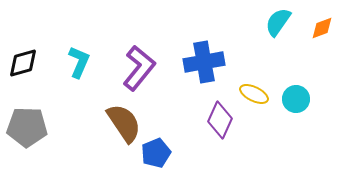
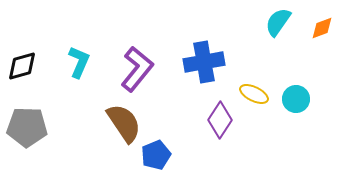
black diamond: moved 1 px left, 3 px down
purple L-shape: moved 2 px left, 1 px down
purple diamond: rotated 9 degrees clockwise
blue pentagon: moved 2 px down
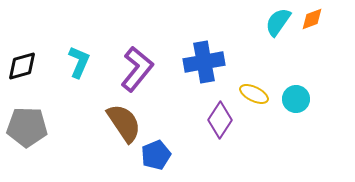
orange diamond: moved 10 px left, 9 px up
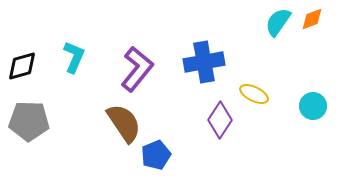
cyan L-shape: moved 5 px left, 5 px up
cyan circle: moved 17 px right, 7 px down
gray pentagon: moved 2 px right, 6 px up
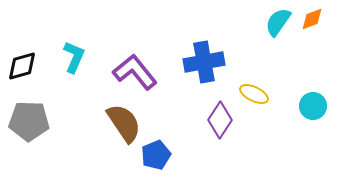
purple L-shape: moved 2 px left, 3 px down; rotated 78 degrees counterclockwise
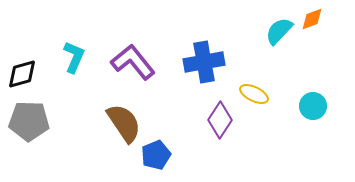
cyan semicircle: moved 1 px right, 9 px down; rotated 8 degrees clockwise
black diamond: moved 8 px down
purple L-shape: moved 2 px left, 10 px up
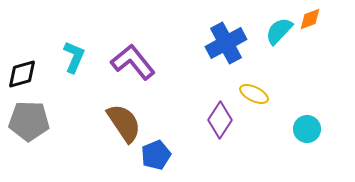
orange diamond: moved 2 px left
blue cross: moved 22 px right, 19 px up; rotated 18 degrees counterclockwise
cyan circle: moved 6 px left, 23 px down
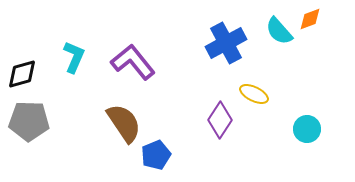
cyan semicircle: rotated 84 degrees counterclockwise
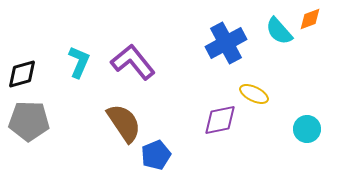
cyan L-shape: moved 5 px right, 5 px down
purple diamond: rotated 45 degrees clockwise
